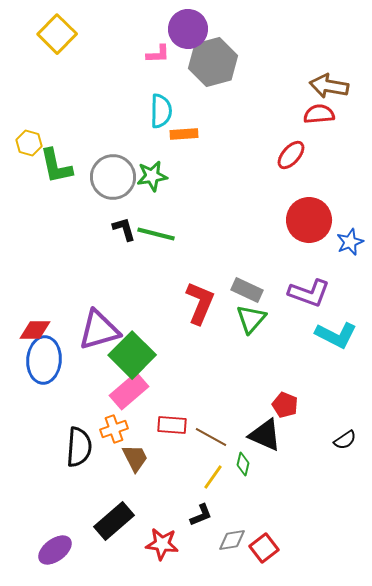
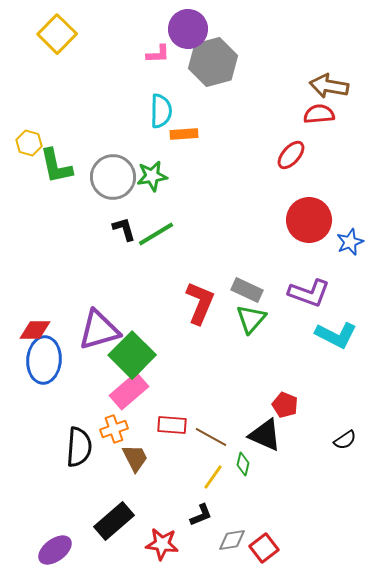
green line at (156, 234): rotated 45 degrees counterclockwise
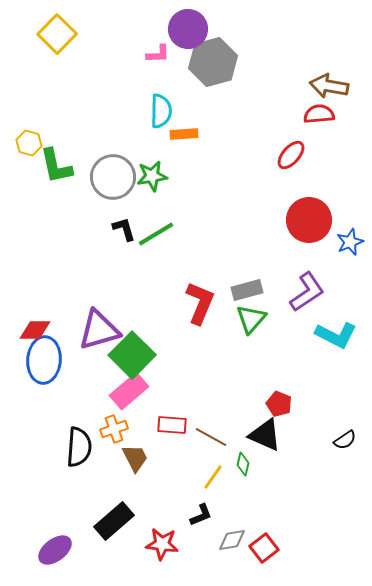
gray rectangle at (247, 290): rotated 40 degrees counterclockwise
purple L-shape at (309, 293): moved 2 px left, 1 px up; rotated 54 degrees counterclockwise
red pentagon at (285, 405): moved 6 px left, 1 px up
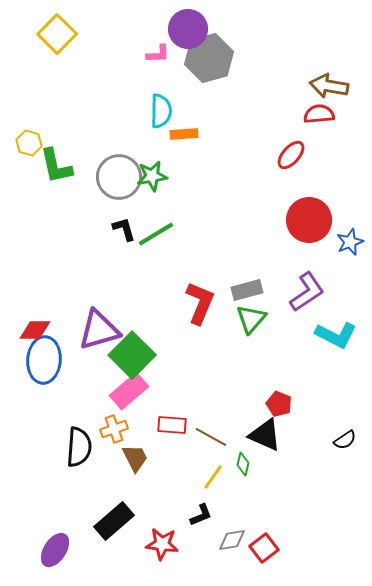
gray hexagon at (213, 62): moved 4 px left, 4 px up
gray circle at (113, 177): moved 6 px right
purple ellipse at (55, 550): rotated 20 degrees counterclockwise
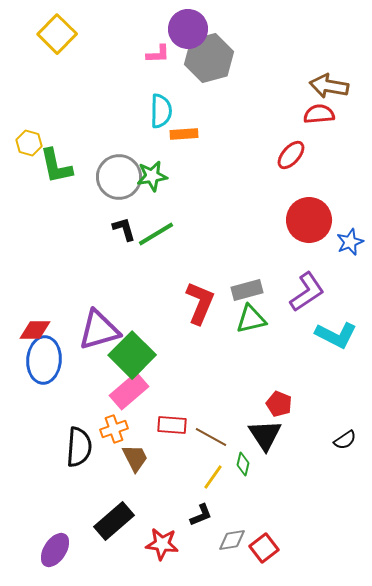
green triangle at (251, 319): rotated 36 degrees clockwise
black triangle at (265, 435): rotated 33 degrees clockwise
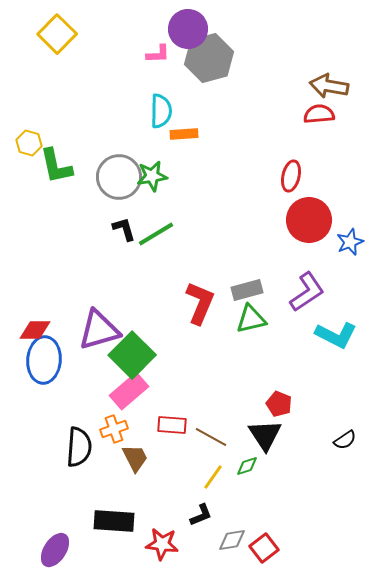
red ellipse at (291, 155): moved 21 px down; rotated 28 degrees counterclockwise
green diamond at (243, 464): moved 4 px right, 2 px down; rotated 60 degrees clockwise
black rectangle at (114, 521): rotated 45 degrees clockwise
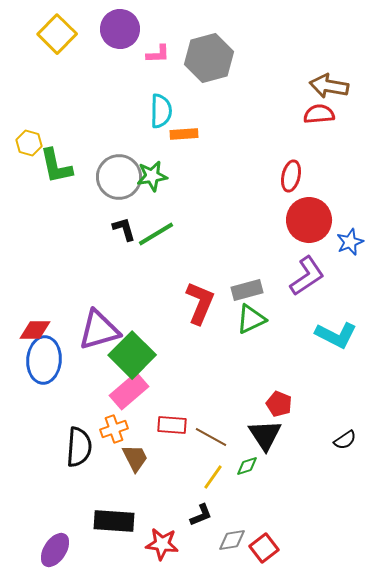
purple circle at (188, 29): moved 68 px left
purple L-shape at (307, 292): moved 16 px up
green triangle at (251, 319): rotated 12 degrees counterclockwise
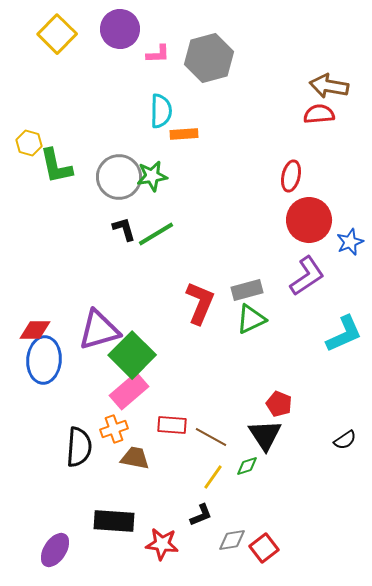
cyan L-shape at (336, 335): moved 8 px right, 1 px up; rotated 51 degrees counterclockwise
brown trapezoid at (135, 458): rotated 52 degrees counterclockwise
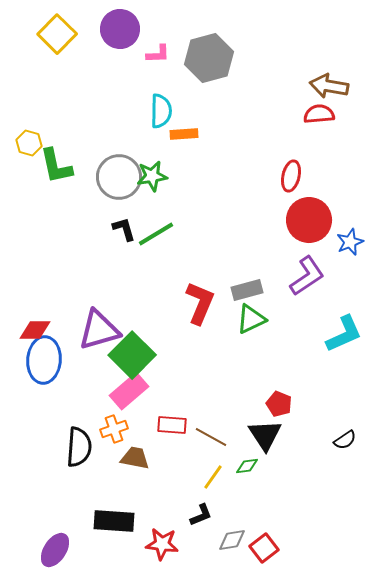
green diamond at (247, 466): rotated 10 degrees clockwise
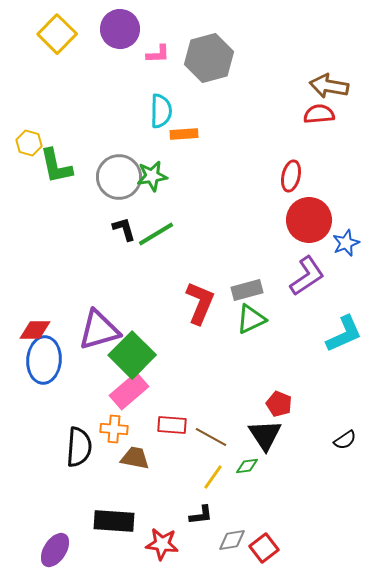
blue star at (350, 242): moved 4 px left, 1 px down
orange cross at (114, 429): rotated 24 degrees clockwise
black L-shape at (201, 515): rotated 15 degrees clockwise
